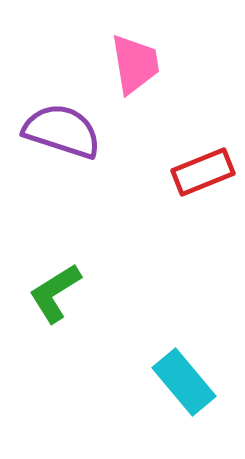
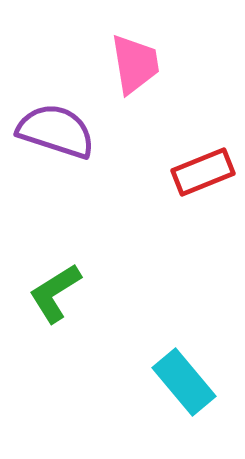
purple semicircle: moved 6 px left
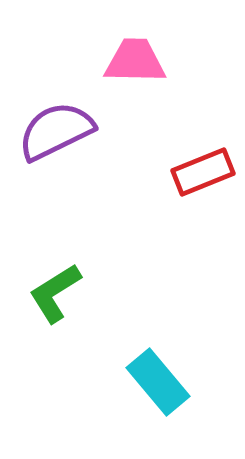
pink trapezoid: moved 3 px up; rotated 80 degrees counterclockwise
purple semicircle: rotated 44 degrees counterclockwise
cyan rectangle: moved 26 px left
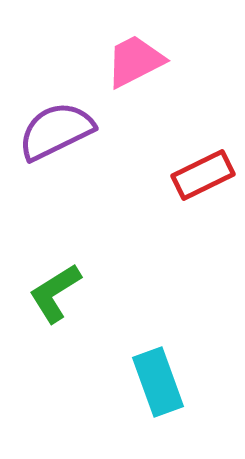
pink trapezoid: rotated 28 degrees counterclockwise
red rectangle: moved 3 px down; rotated 4 degrees counterclockwise
cyan rectangle: rotated 20 degrees clockwise
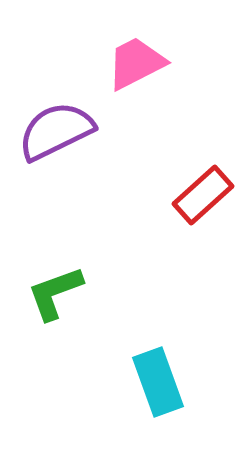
pink trapezoid: moved 1 px right, 2 px down
red rectangle: moved 20 px down; rotated 16 degrees counterclockwise
green L-shape: rotated 12 degrees clockwise
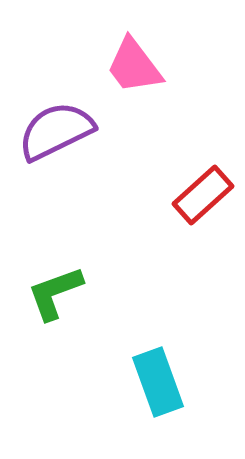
pink trapezoid: moved 2 px left, 3 px down; rotated 100 degrees counterclockwise
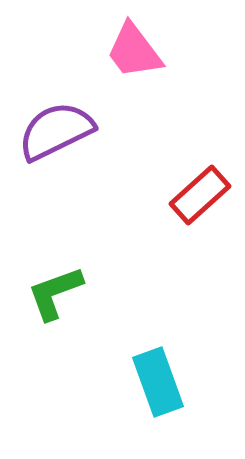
pink trapezoid: moved 15 px up
red rectangle: moved 3 px left
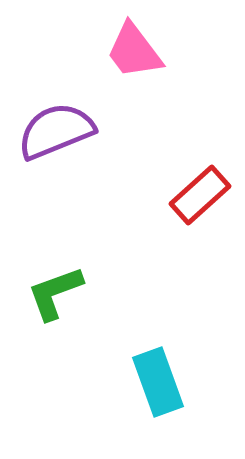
purple semicircle: rotated 4 degrees clockwise
